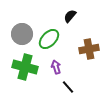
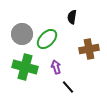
black semicircle: moved 2 px right, 1 px down; rotated 32 degrees counterclockwise
green ellipse: moved 2 px left
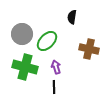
green ellipse: moved 2 px down
brown cross: rotated 24 degrees clockwise
black line: moved 14 px left; rotated 40 degrees clockwise
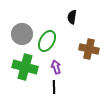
green ellipse: rotated 15 degrees counterclockwise
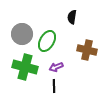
brown cross: moved 2 px left, 1 px down
purple arrow: rotated 96 degrees counterclockwise
black line: moved 1 px up
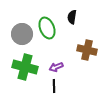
green ellipse: moved 13 px up; rotated 50 degrees counterclockwise
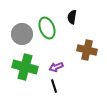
black line: rotated 16 degrees counterclockwise
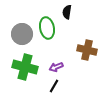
black semicircle: moved 5 px left, 5 px up
green ellipse: rotated 10 degrees clockwise
black line: rotated 48 degrees clockwise
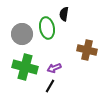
black semicircle: moved 3 px left, 2 px down
purple arrow: moved 2 px left, 1 px down
black line: moved 4 px left
